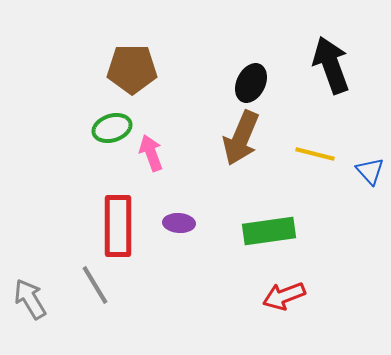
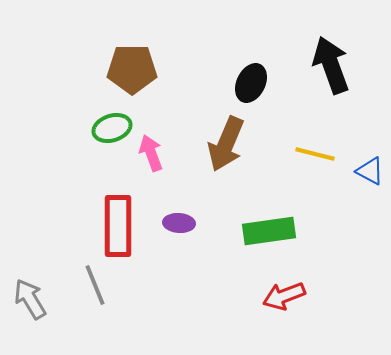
brown arrow: moved 15 px left, 6 px down
blue triangle: rotated 20 degrees counterclockwise
gray line: rotated 9 degrees clockwise
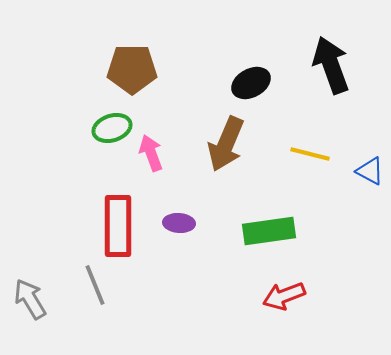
black ellipse: rotated 36 degrees clockwise
yellow line: moved 5 px left
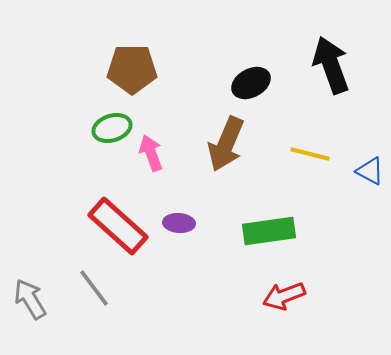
red rectangle: rotated 48 degrees counterclockwise
gray line: moved 1 px left, 3 px down; rotated 15 degrees counterclockwise
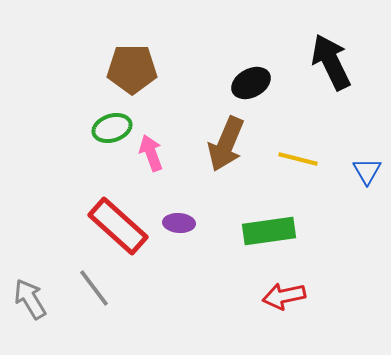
black arrow: moved 3 px up; rotated 6 degrees counterclockwise
yellow line: moved 12 px left, 5 px down
blue triangle: moved 3 px left; rotated 32 degrees clockwise
red arrow: rotated 9 degrees clockwise
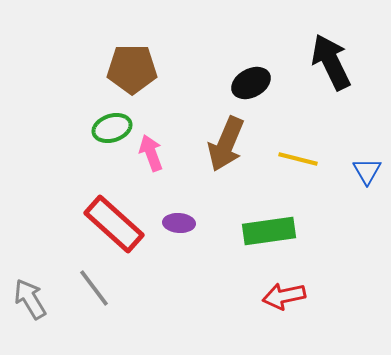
red rectangle: moved 4 px left, 2 px up
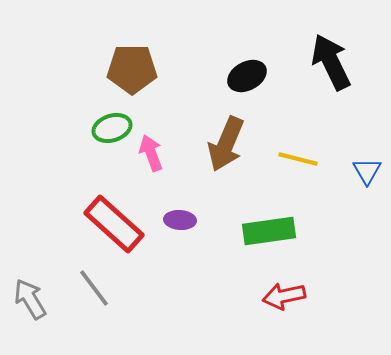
black ellipse: moved 4 px left, 7 px up
purple ellipse: moved 1 px right, 3 px up
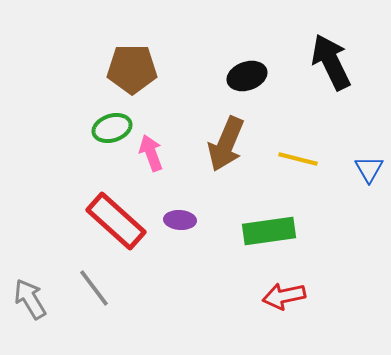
black ellipse: rotated 9 degrees clockwise
blue triangle: moved 2 px right, 2 px up
red rectangle: moved 2 px right, 3 px up
